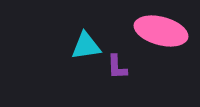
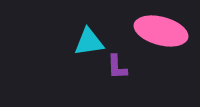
cyan triangle: moved 3 px right, 4 px up
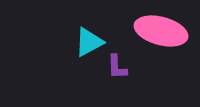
cyan triangle: rotated 20 degrees counterclockwise
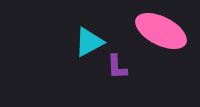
pink ellipse: rotated 12 degrees clockwise
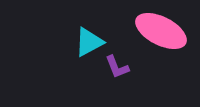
purple L-shape: rotated 20 degrees counterclockwise
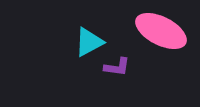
purple L-shape: rotated 60 degrees counterclockwise
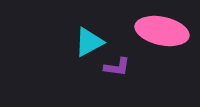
pink ellipse: moved 1 px right; rotated 15 degrees counterclockwise
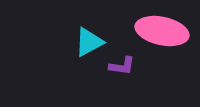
purple L-shape: moved 5 px right, 1 px up
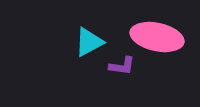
pink ellipse: moved 5 px left, 6 px down
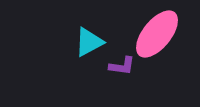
pink ellipse: moved 3 px up; rotated 63 degrees counterclockwise
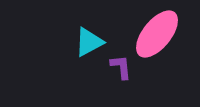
purple L-shape: moved 1 px left, 1 px down; rotated 104 degrees counterclockwise
